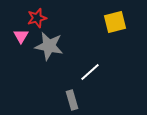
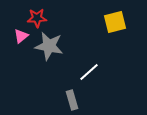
red star: rotated 12 degrees clockwise
pink triangle: rotated 21 degrees clockwise
white line: moved 1 px left
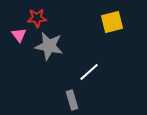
yellow square: moved 3 px left
pink triangle: moved 2 px left, 1 px up; rotated 28 degrees counterclockwise
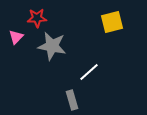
pink triangle: moved 3 px left, 2 px down; rotated 21 degrees clockwise
gray star: moved 3 px right
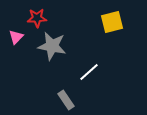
gray rectangle: moved 6 px left; rotated 18 degrees counterclockwise
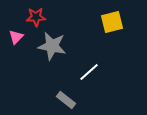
red star: moved 1 px left, 1 px up
gray rectangle: rotated 18 degrees counterclockwise
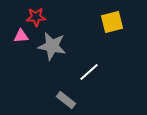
pink triangle: moved 5 px right, 1 px up; rotated 42 degrees clockwise
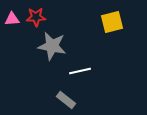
pink triangle: moved 9 px left, 17 px up
white line: moved 9 px left, 1 px up; rotated 30 degrees clockwise
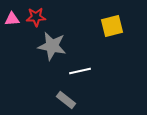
yellow square: moved 4 px down
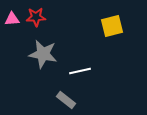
gray star: moved 9 px left, 8 px down
